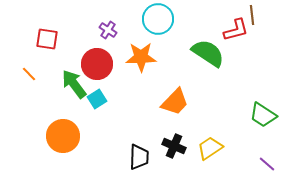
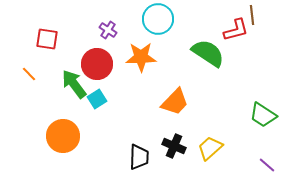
yellow trapezoid: rotated 8 degrees counterclockwise
purple line: moved 1 px down
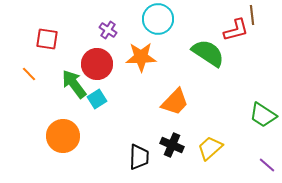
black cross: moved 2 px left, 1 px up
